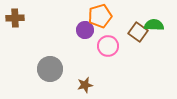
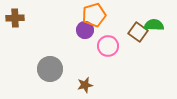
orange pentagon: moved 6 px left, 1 px up
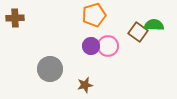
purple circle: moved 6 px right, 16 px down
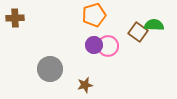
purple circle: moved 3 px right, 1 px up
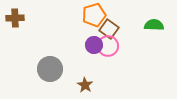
brown square: moved 29 px left, 3 px up
brown star: rotated 28 degrees counterclockwise
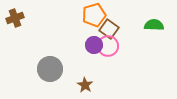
brown cross: rotated 18 degrees counterclockwise
